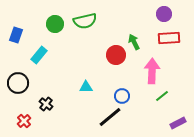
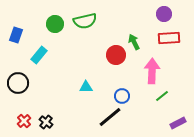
black cross: moved 18 px down
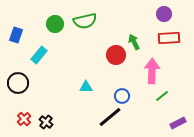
red cross: moved 2 px up
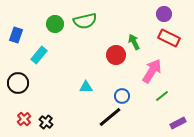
red rectangle: rotated 30 degrees clockwise
pink arrow: rotated 30 degrees clockwise
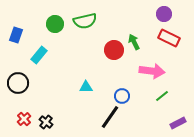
red circle: moved 2 px left, 5 px up
pink arrow: rotated 65 degrees clockwise
black line: rotated 15 degrees counterclockwise
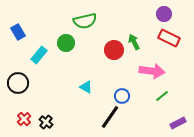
green circle: moved 11 px right, 19 px down
blue rectangle: moved 2 px right, 3 px up; rotated 49 degrees counterclockwise
cyan triangle: rotated 32 degrees clockwise
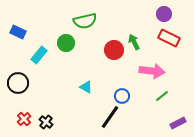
blue rectangle: rotated 35 degrees counterclockwise
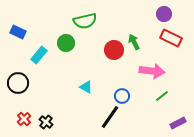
red rectangle: moved 2 px right
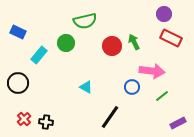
red circle: moved 2 px left, 4 px up
blue circle: moved 10 px right, 9 px up
black cross: rotated 32 degrees counterclockwise
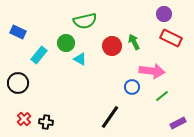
cyan triangle: moved 6 px left, 28 px up
